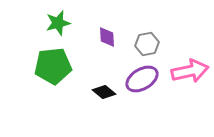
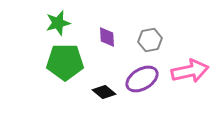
gray hexagon: moved 3 px right, 4 px up
green pentagon: moved 12 px right, 4 px up; rotated 6 degrees clockwise
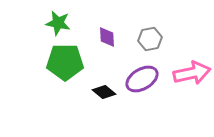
green star: rotated 25 degrees clockwise
gray hexagon: moved 1 px up
pink arrow: moved 2 px right, 2 px down
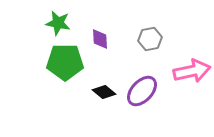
purple diamond: moved 7 px left, 2 px down
pink arrow: moved 2 px up
purple ellipse: moved 12 px down; rotated 16 degrees counterclockwise
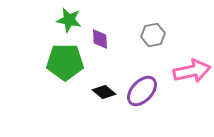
green star: moved 11 px right, 3 px up
gray hexagon: moved 3 px right, 4 px up
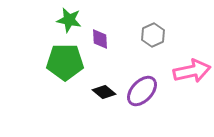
gray hexagon: rotated 15 degrees counterclockwise
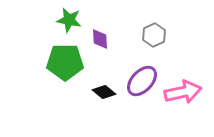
gray hexagon: moved 1 px right
pink arrow: moved 9 px left, 21 px down
purple ellipse: moved 10 px up
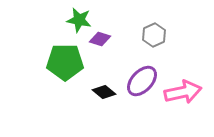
green star: moved 10 px right
purple diamond: rotated 70 degrees counterclockwise
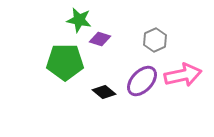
gray hexagon: moved 1 px right, 5 px down
pink arrow: moved 17 px up
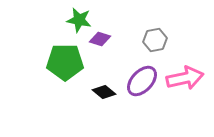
gray hexagon: rotated 15 degrees clockwise
pink arrow: moved 2 px right, 3 px down
